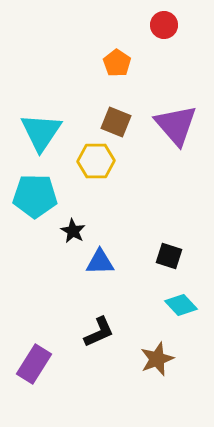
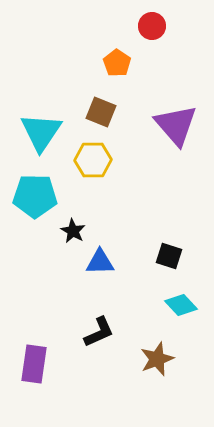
red circle: moved 12 px left, 1 px down
brown square: moved 15 px left, 10 px up
yellow hexagon: moved 3 px left, 1 px up
purple rectangle: rotated 24 degrees counterclockwise
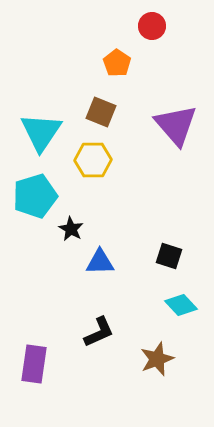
cyan pentagon: rotated 18 degrees counterclockwise
black star: moved 2 px left, 2 px up
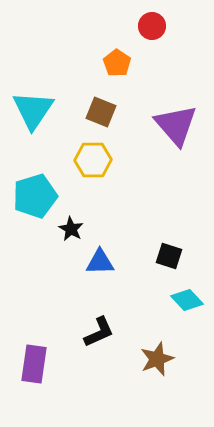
cyan triangle: moved 8 px left, 22 px up
cyan diamond: moved 6 px right, 5 px up
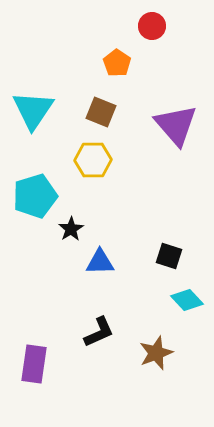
black star: rotated 10 degrees clockwise
brown star: moved 1 px left, 6 px up
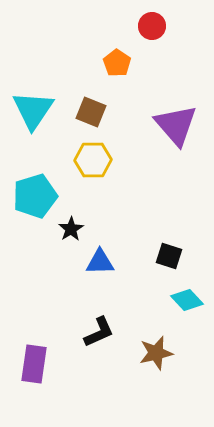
brown square: moved 10 px left
brown star: rotated 8 degrees clockwise
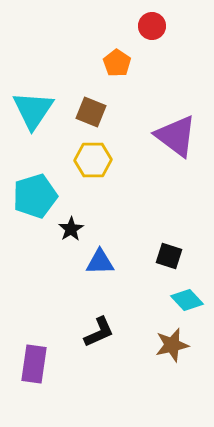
purple triangle: moved 11 px down; rotated 12 degrees counterclockwise
brown star: moved 16 px right, 8 px up
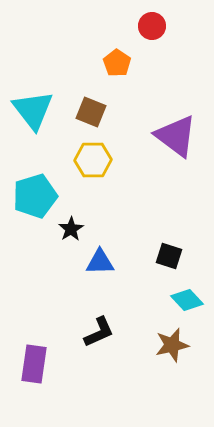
cyan triangle: rotated 12 degrees counterclockwise
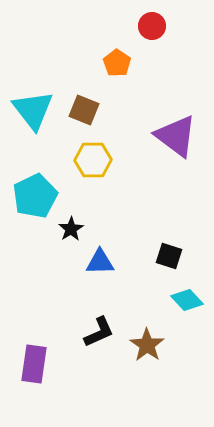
brown square: moved 7 px left, 2 px up
cyan pentagon: rotated 9 degrees counterclockwise
brown star: moved 25 px left; rotated 24 degrees counterclockwise
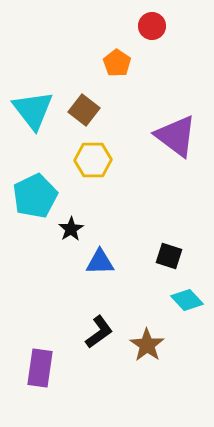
brown square: rotated 16 degrees clockwise
black L-shape: rotated 12 degrees counterclockwise
purple rectangle: moved 6 px right, 4 px down
